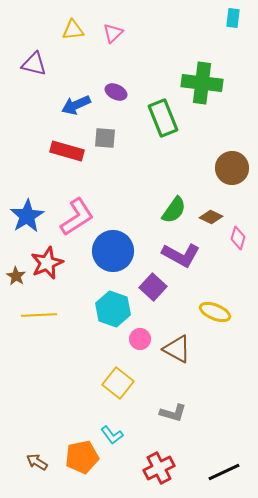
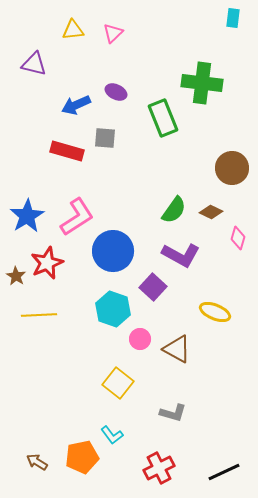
brown diamond: moved 5 px up
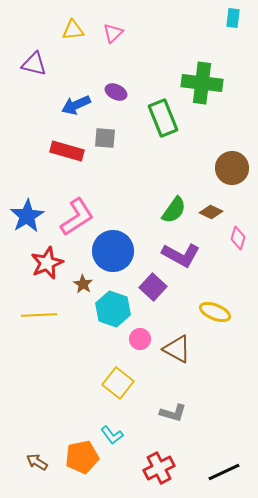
brown star: moved 67 px right, 8 px down
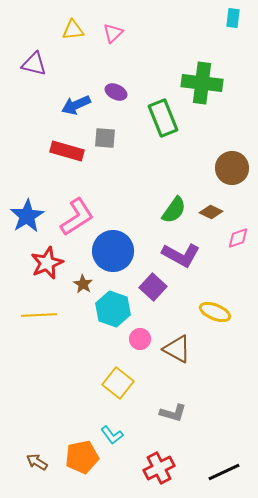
pink diamond: rotated 55 degrees clockwise
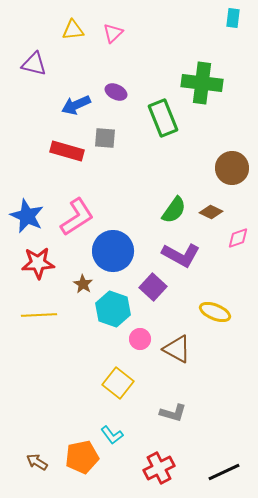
blue star: rotated 16 degrees counterclockwise
red star: moved 9 px left; rotated 20 degrees clockwise
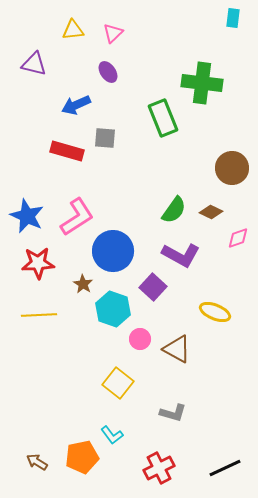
purple ellipse: moved 8 px left, 20 px up; rotated 30 degrees clockwise
black line: moved 1 px right, 4 px up
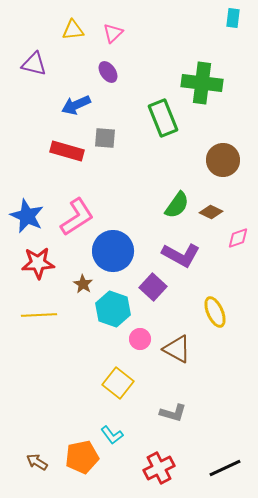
brown circle: moved 9 px left, 8 px up
green semicircle: moved 3 px right, 5 px up
yellow ellipse: rotated 44 degrees clockwise
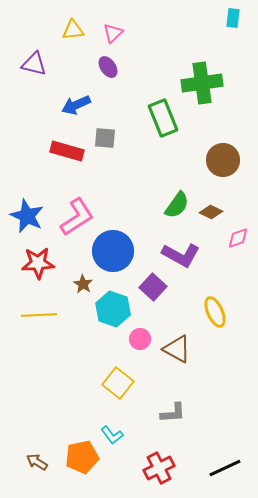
purple ellipse: moved 5 px up
green cross: rotated 15 degrees counterclockwise
gray L-shape: rotated 20 degrees counterclockwise
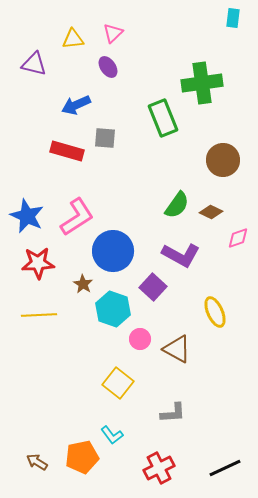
yellow triangle: moved 9 px down
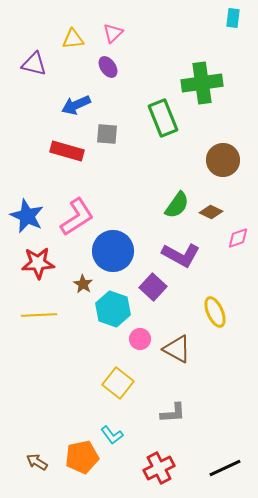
gray square: moved 2 px right, 4 px up
